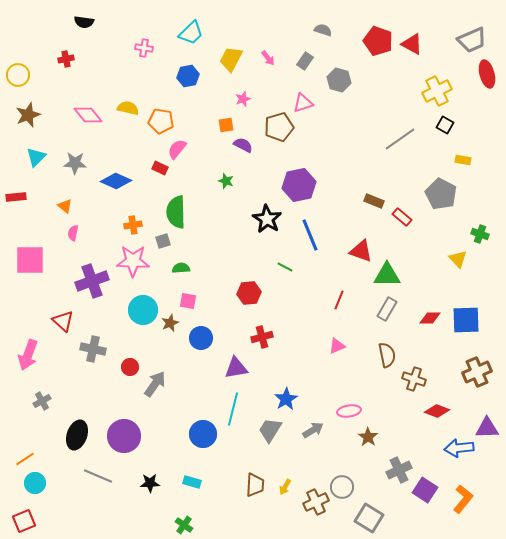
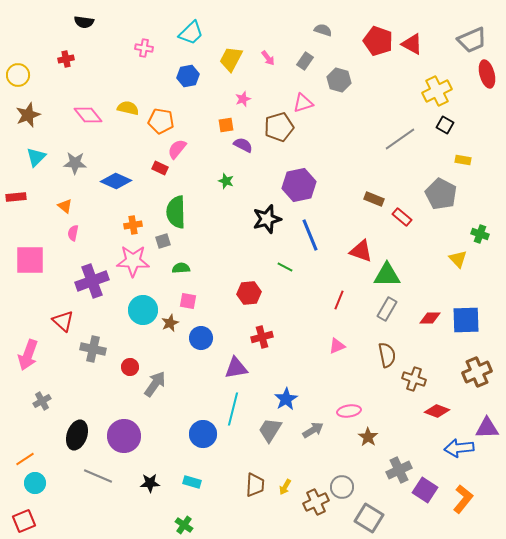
brown rectangle at (374, 201): moved 2 px up
black star at (267, 219): rotated 24 degrees clockwise
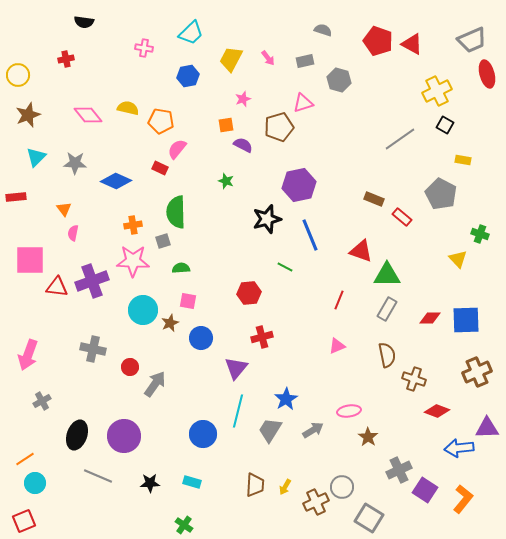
gray rectangle at (305, 61): rotated 42 degrees clockwise
orange triangle at (65, 206): moved 1 px left, 3 px down; rotated 14 degrees clockwise
red triangle at (63, 321): moved 6 px left, 34 px up; rotated 35 degrees counterclockwise
purple triangle at (236, 368): rotated 40 degrees counterclockwise
cyan line at (233, 409): moved 5 px right, 2 px down
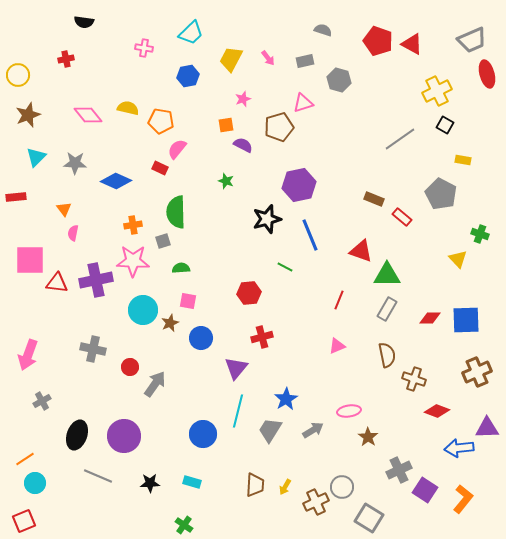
purple cross at (92, 281): moved 4 px right, 1 px up; rotated 8 degrees clockwise
red triangle at (57, 287): moved 4 px up
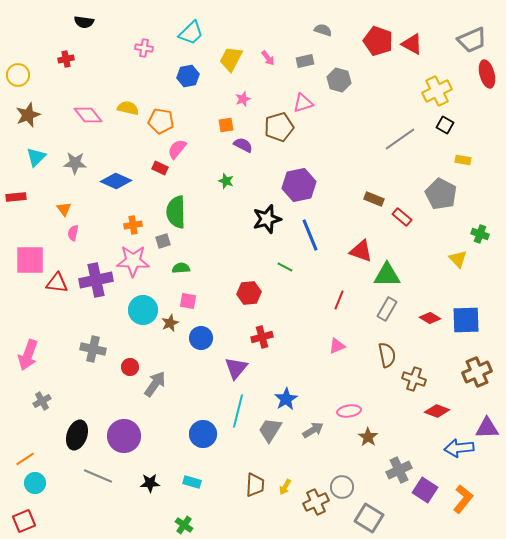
red diamond at (430, 318): rotated 30 degrees clockwise
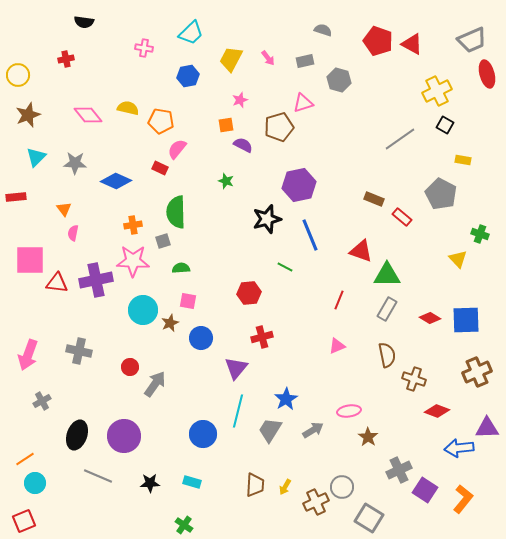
pink star at (243, 99): moved 3 px left, 1 px down
gray cross at (93, 349): moved 14 px left, 2 px down
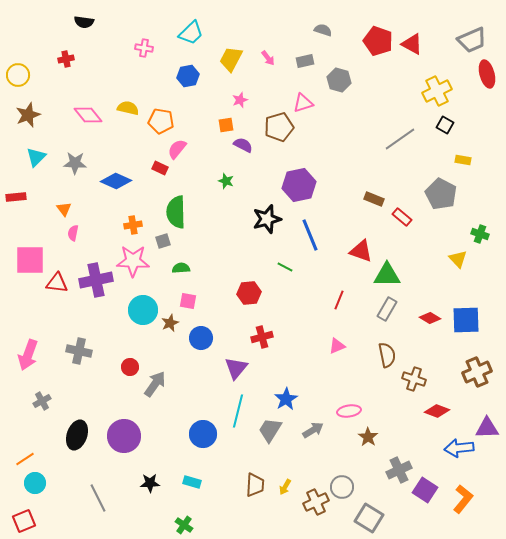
gray line at (98, 476): moved 22 px down; rotated 40 degrees clockwise
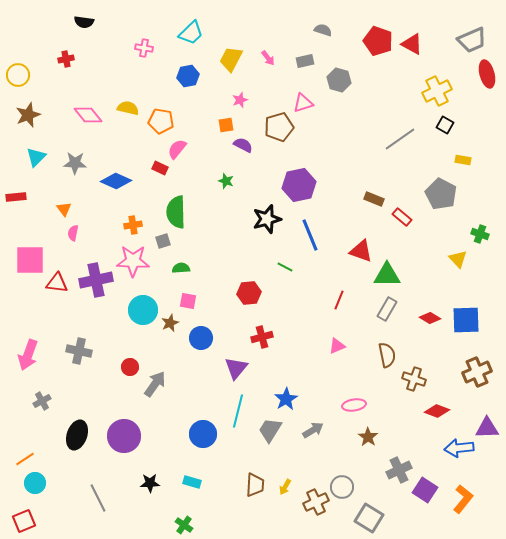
pink ellipse at (349, 411): moved 5 px right, 6 px up
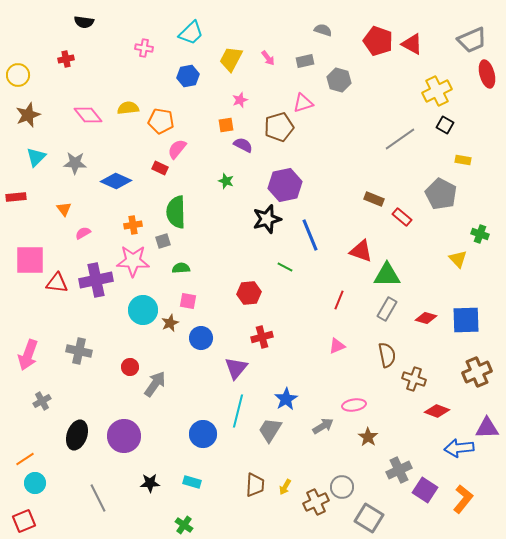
yellow semicircle at (128, 108): rotated 20 degrees counterclockwise
purple hexagon at (299, 185): moved 14 px left
pink semicircle at (73, 233): moved 10 px right; rotated 49 degrees clockwise
red diamond at (430, 318): moved 4 px left; rotated 15 degrees counterclockwise
gray arrow at (313, 430): moved 10 px right, 4 px up
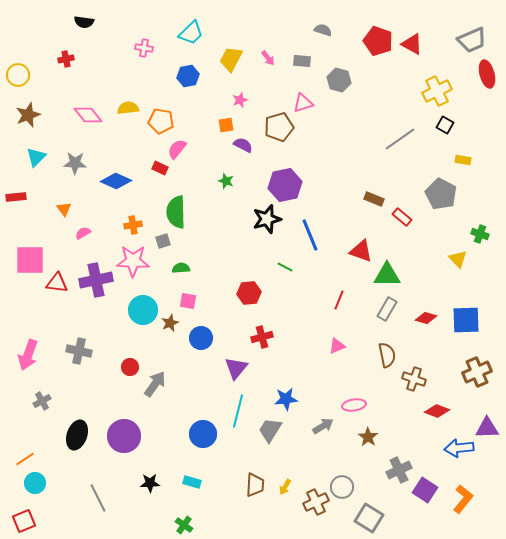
gray rectangle at (305, 61): moved 3 px left; rotated 18 degrees clockwise
blue star at (286, 399): rotated 25 degrees clockwise
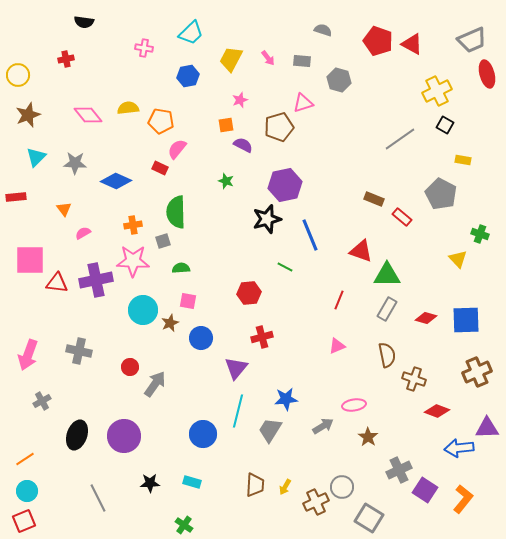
cyan circle at (35, 483): moved 8 px left, 8 px down
